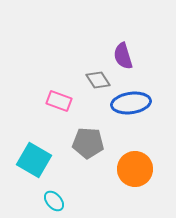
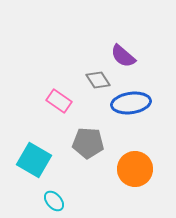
purple semicircle: rotated 32 degrees counterclockwise
pink rectangle: rotated 15 degrees clockwise
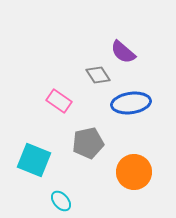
purple semicircle: moved 4 px up
gray diamond: moved 5 px up
gray pentagon: rotated 16 degrees counterclockwise
cyan square: rotated 8 degrees counterclockwise
orange circle: moved 1 px left, 3 px down
cyan ellipse: moved 7 px right
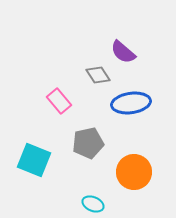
pink rectangle: rotated 15 degrees clockwise
cyan ellipse: moved 32 px right, 3 px down; rotated 25 degrees counterclockwise
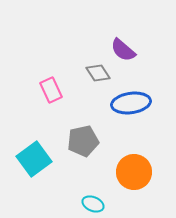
purple semicircle: moved 2 px up
gray diamond: moved 2 px up
pink rectangle: moved 8 px left, 11 px up; rotated 15 degrees clockwise
gray pentagon: moved 5 px left, 2 px up
cyan square: moved 1 px up; rotated 32 degrees clockwise
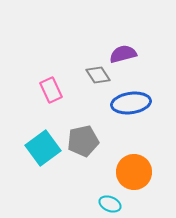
purple semicircle: moved 4 px down; rotated 124 degrees clockwise
gray diamond: moved 2 px down
cyan square: moved 9 px right, 11 px up
cyan ellipse: moved 17 px right
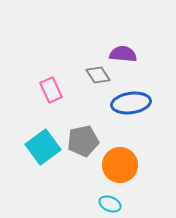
purple semicircle: rotated 20 degrees clockwise
cyan square: moved 1 px up
orange circle: moved 14 px left, 7 px up
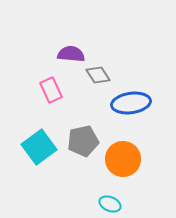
purple semicircle: moved 52 px left
cyan square: moved 4 px left
orange circle: moved 3 px right, 6 px up
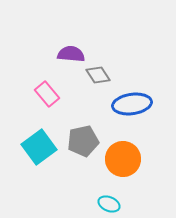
pink rectangle: moved 4 px left, 4 px down; rotated 15 degrees counterclockwise
blue ellipse: moved 1 px right, 1 px down
cyan ellipse: moved 1 px left
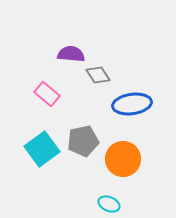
pink rectangle: rotated 10 degrees counterclockwise
cyan square: moved 3 px right, 2 px down
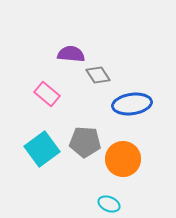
gray pentagon: moved 2 px right, 1 px down; rotated 16 degrees clockwise
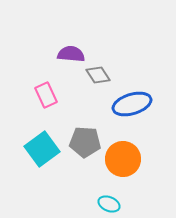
pink rectangle: moved 1 px left, 1 px down; rotated 25 degrees clockwise
blue ellipse: rotated 9 degrees counterclockwise
